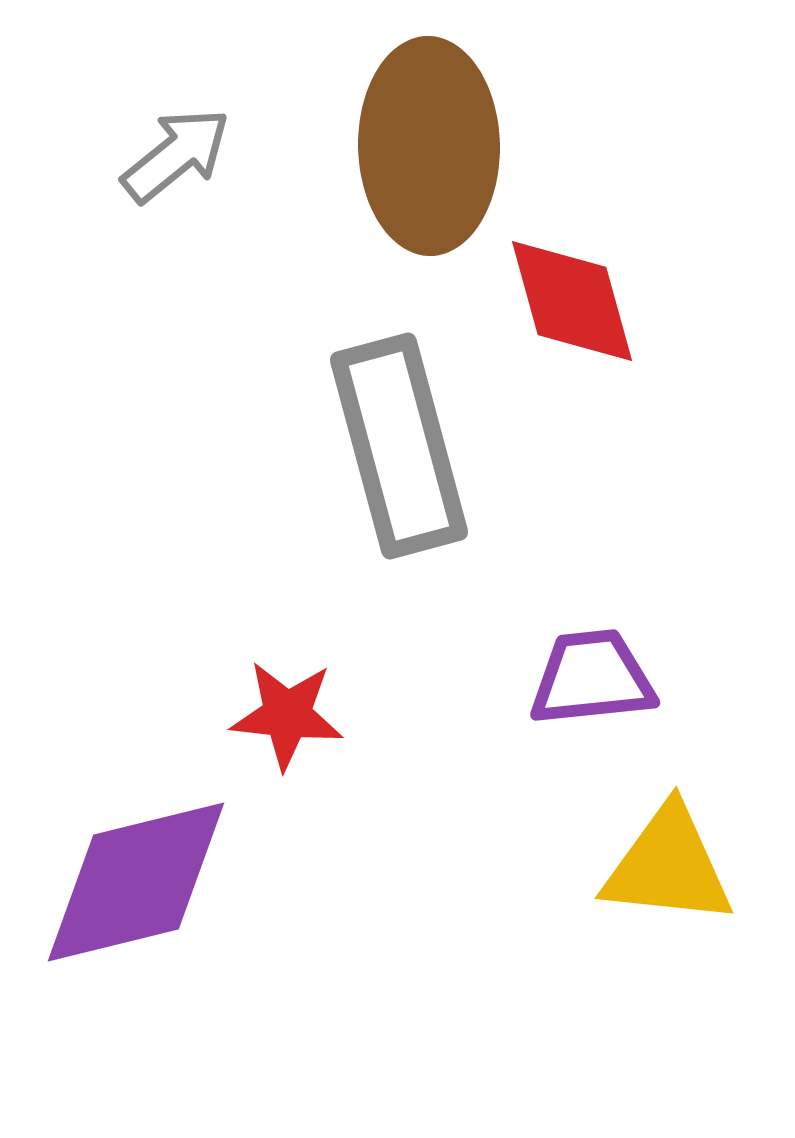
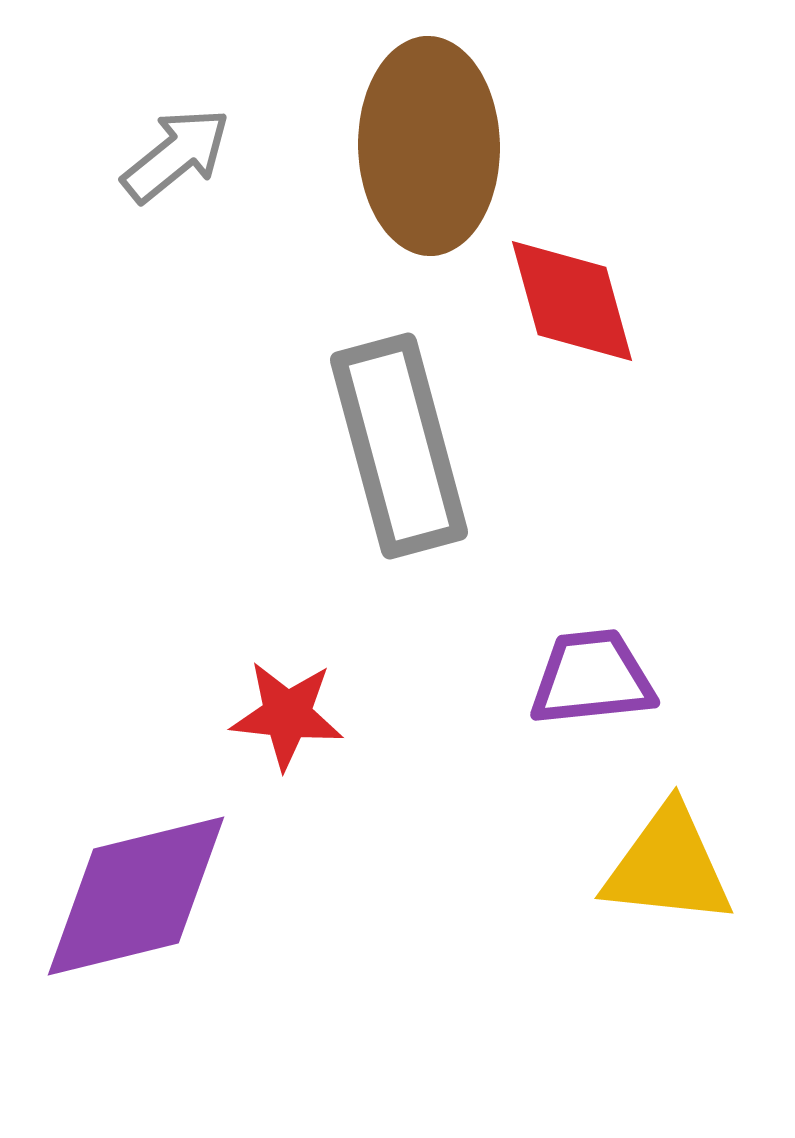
purple diamond: moved 14 px down
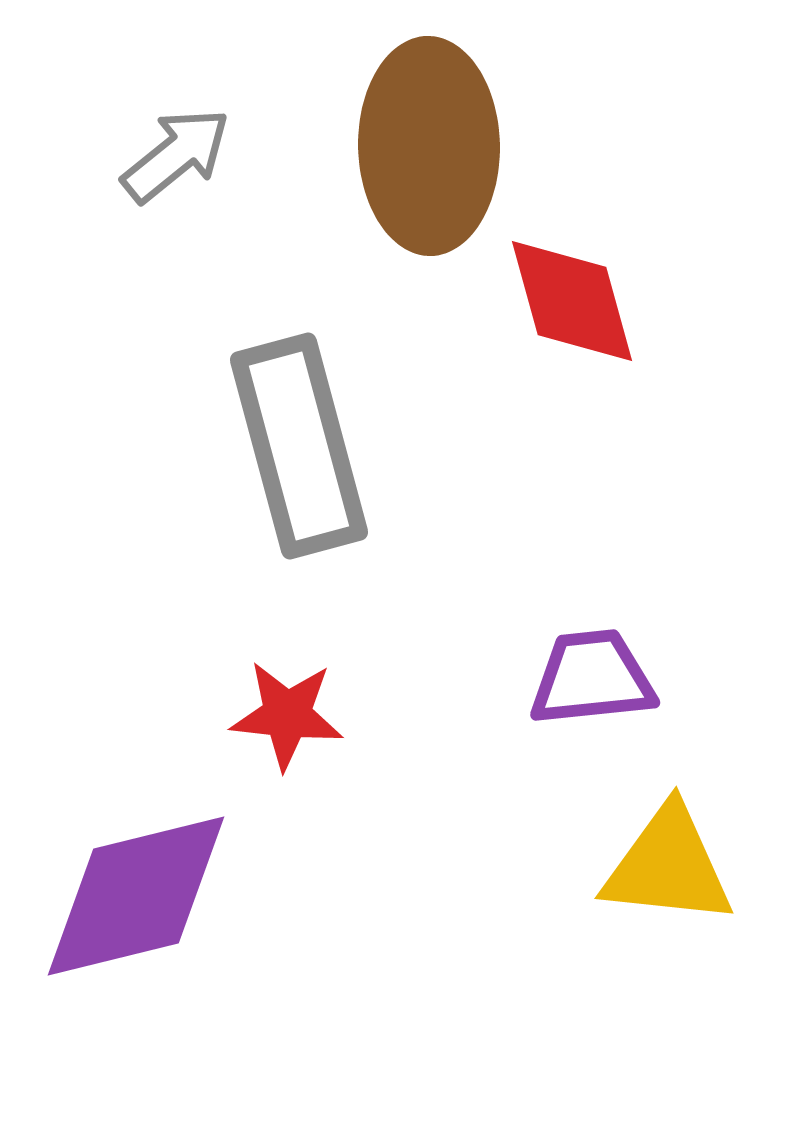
gray rectangle: moved 100 px left
